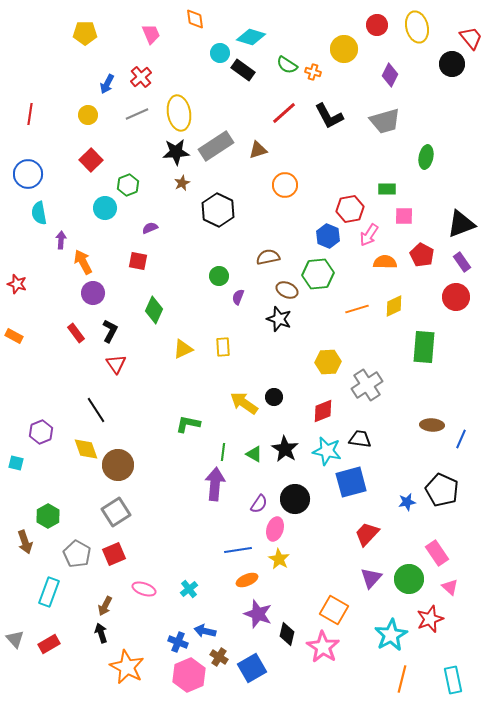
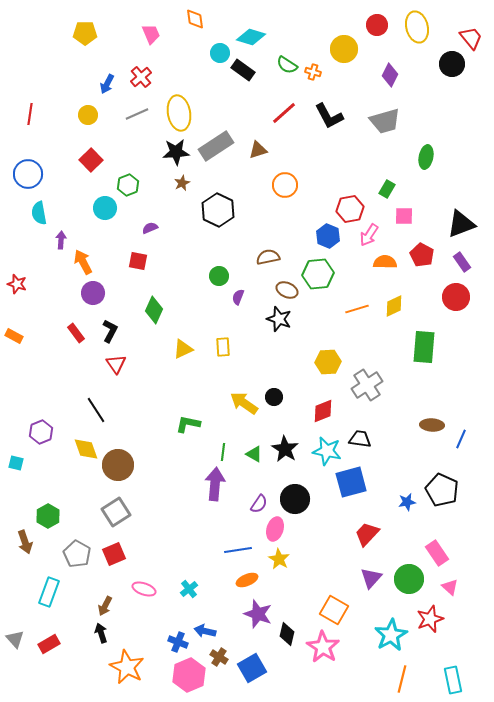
green rectangle at (387, 189): rotated 60 degrees counterclockwise
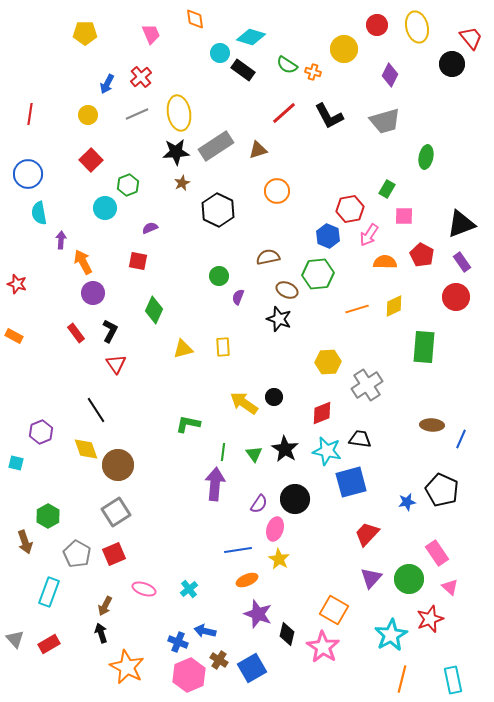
orange circle at (285, 185): moved 8 px left, 6 px down
yellow triangle at (183, 349): rotated 10 degrees clockwise
red diamond at (323, 411): moved 1 px left, 2 px down
green triangle at (254, 454): rotated 24 degrees clockwise
brown cross at (219, 657): moved 3 px down
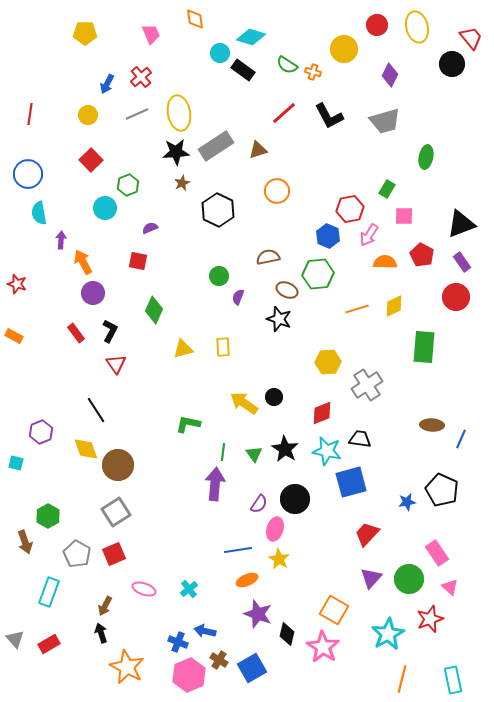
cyan star at (391, 635): moved 3 px left, 1 px up
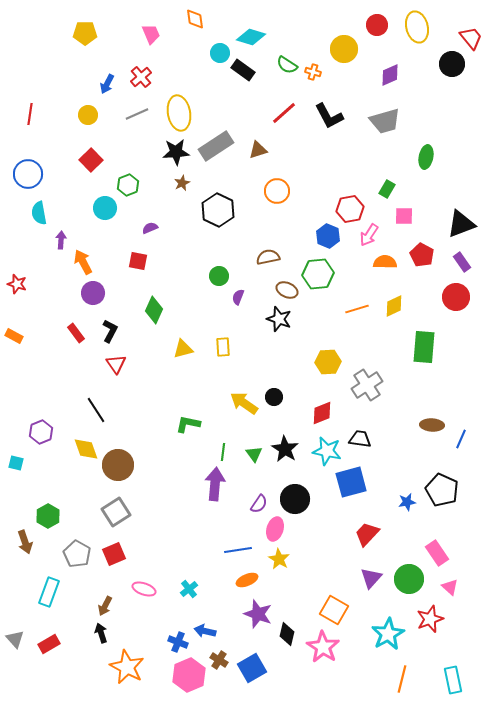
purple diamond at (390, 75): rotated 40 degrees clockwise
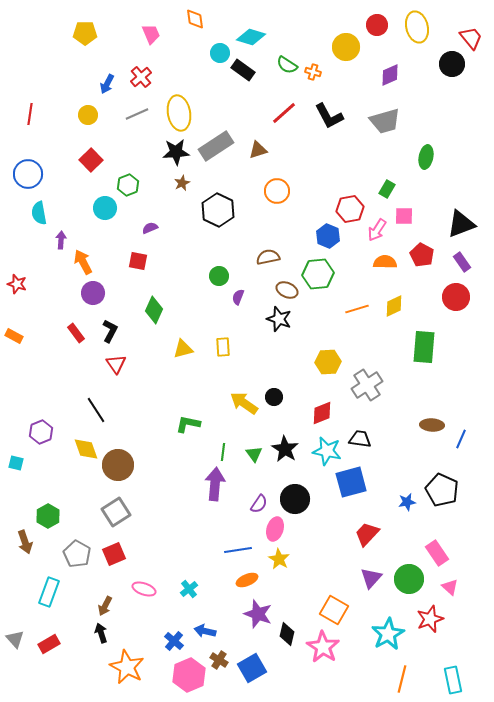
yellow circle at (344, 49): moved 2 px right, 2 px up
pink arrow at (369, 235): moved 8 px right, 5 px up
blue cross at (178, 642): moved 4 px left, 1 px up; rotated 18 degrees clockwise
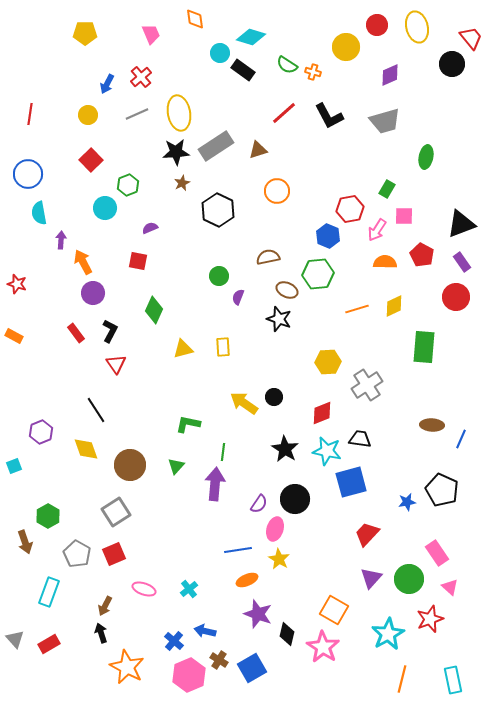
green triangle at (254, 454): moved 78 px left, 12 px down; rotated 18 degrees clockwise
cyan square at (16, 463): moved 2 px left, 3 px down; rotated 35 degrees counterclockwise
brown circle at (118, 465): moved 12 px right
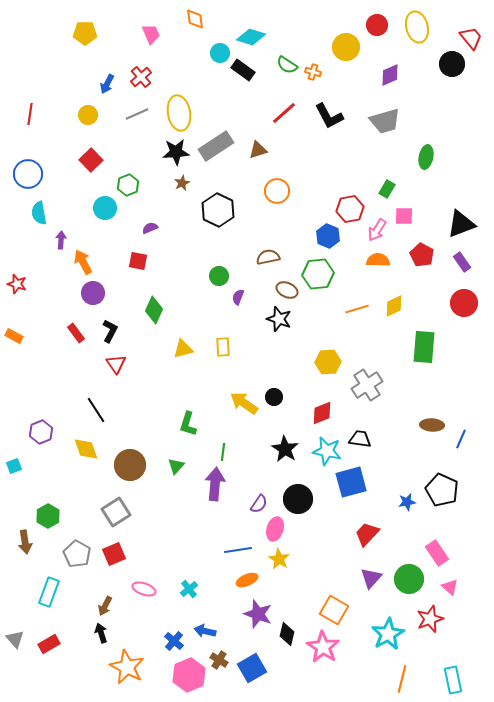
orange semicircle at (385, 262): moved 7 px left, 2 px up
red circle at (456, 297): moved 8 px right, 6 px down
green L-shape at (188, 424): rotated 85 degrees counterclockwise
black circle at (295, 499): moved 3 px right
brown arrow at (25, 542): rotated 10 degrees clockwise
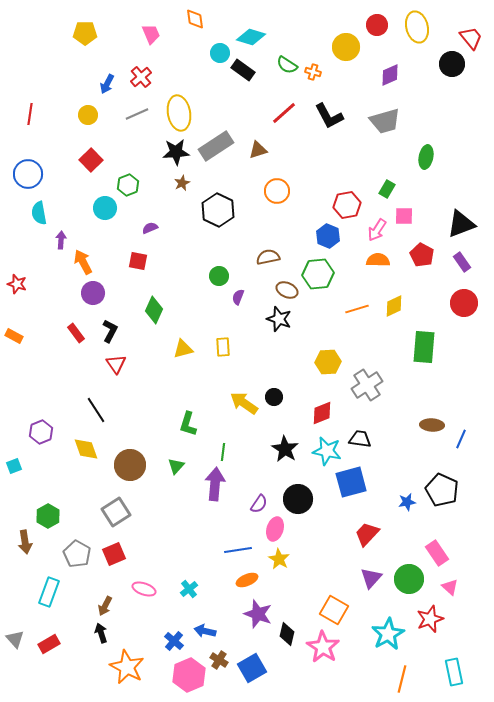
red hexagon at (350, 209): moved 3 px left, 4 px up
cyan rectangle at (453, 680): moved 1 px right, 8 px up
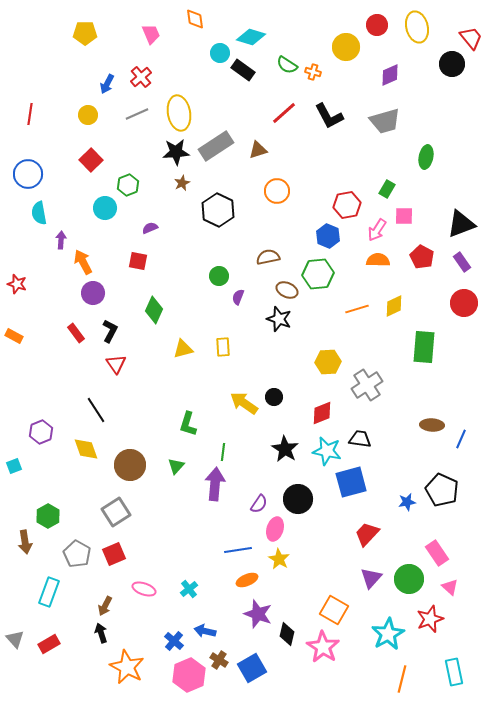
red pentagon at (422, 255): moved 2 px down
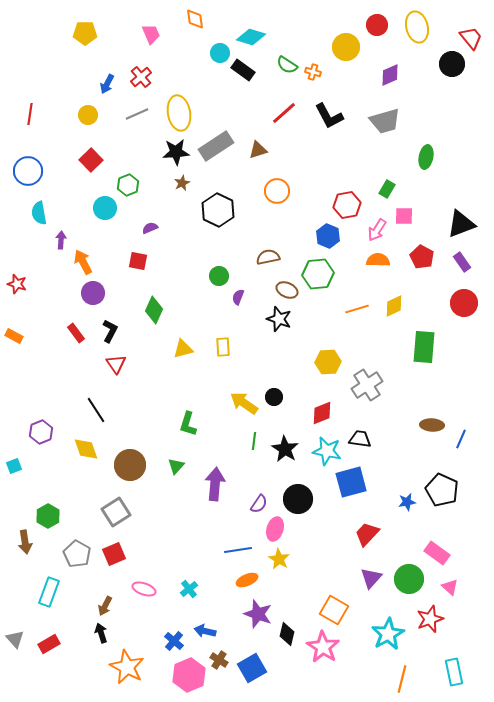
blue circle at (28, 174): moved 3 px up
green line at (223, 452): moved 31 px right, 11 px up
pink rectangle at (437, 553): rotated 20 degrees counterclockwise
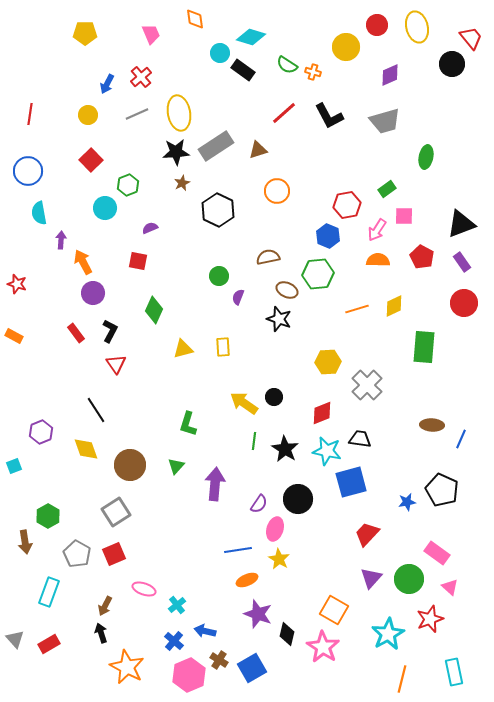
green rectangle at (387, 189): rotated 24 degrees clockwise
gray cross at (367, 385): rotated 12 degrees counterclockwise
cyan cross at (189, 589): moved 12 px left, 16 px down
